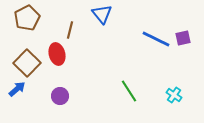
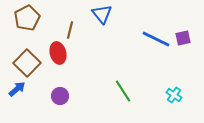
red ellipse: moved 1 px right, 1 px up
green line: moved 6 px left
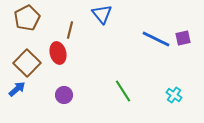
purple circle: moved 4 px right, 1 px up
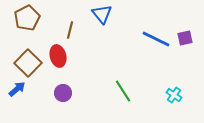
purple square: moved 2 px right
red ellipse: moved 3 px down
brown square: moved 1 px right
purple circle: moved 1 px left, 2 px up
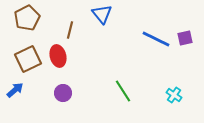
brown square: moved 4 px up; rotated 20 degrees clockwise
blue arrow: moved 2 px left, 1 px down
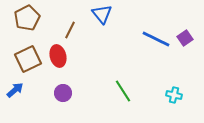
brown line: rotated 12 degrees clockwise
purple square: rotated 21 degrees counterclockwise
cyan cross: rotated 21 degrees counterclockwise
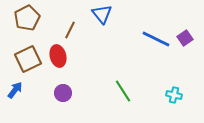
blue arrow: rotated 12 degrees counterclockwise
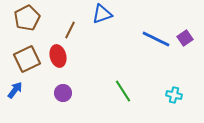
blue triangle: rotated 50 degrees clockwise
brown square: moved 1 px left
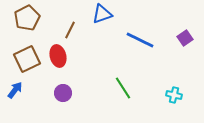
blue line: moved 16 px left, 1 px down
green line: moved 3 px up
